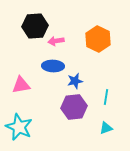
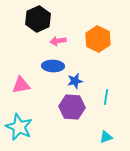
black hexagon: moved 3 px right, 7 px up; rotated 20 degrees counterclockwise
pink arrow: moved 2 px right
purple hexagon: moved 2 px left; rotated 10 degrees clockwise
cyan triangle: moved 9 px down
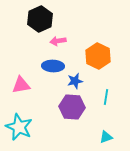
black hexagon: moved 2 px right
orange hexagon: moved 17 px down
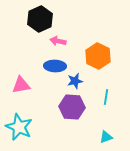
pink arrow: rotated 21 degrees clockwise
blue ellipse: moved 2 px right
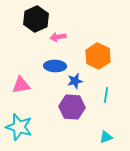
black hexagon: moved 4 px left
pink arrow: moved 4 px up; rotated 21 degrees counterclockwise
cyan line: moved 2 px up
cyan star: rotated 8 degrees counterclockwise
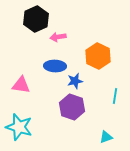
pink triangle: rotated 18 degrees clockwise
cyan line: moved 9 px right, 1 px down
purple hexagon: rotated 15 degrees clockwise
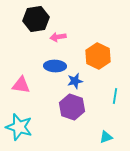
black hexagon: rotated 15 degrees clockwise
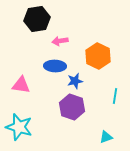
black hexagon: moved 1 px right
pink arrow: moved 2 px right, 4 px down
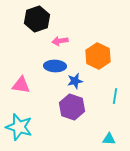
black hexagon: rotated 10 degrees counterclockwise
cyan triangle: moved 3 px right, 2 px down; rotated 24 degrees clockwise
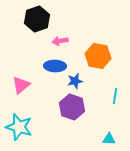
orange hexagon: rotated 15 degrees counterclockwise
pink triangle: rotated 48 degrees counterclockwise
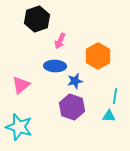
pink arrow: rotated 56 degrees counterclockwise
orange hexagon: rotated 20 degrees clockwise
cyan triangle: moved 23 px up
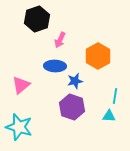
pink arrow: moved 1 px up
